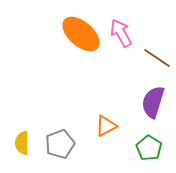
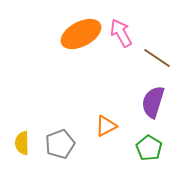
orange ellipse: rotated 69 degrees counterclockwise
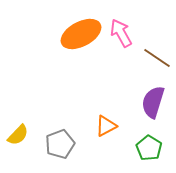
yellow semicircle: moved 4 px left, 8 px up; rotated 135 degrees counterclockwise
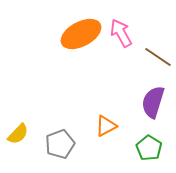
brown line: moved 1 px right, 1 px up
yellow semicircle: moved 1 px up
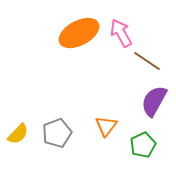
orange ellipse: moved 2 px left, 1 px up
brown line: moved 11 px left, 4 px down
purple semicircle: moved 1 px right, 1 px up; rotated 12 degrees clockwise
orange triangle: rotated 25 degrees counterclockwise
gray pentagon: moved 3 px left, 11 px up
green pentagon: moved 6 px left, 3 px up; rotated 15 degrees clockwise
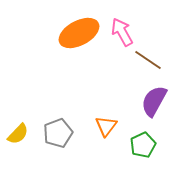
pink arrow: moved 1 px right, 1 px up
brown line: moved 1 px right, 1 px up
gray pentagon: moved 1 px right
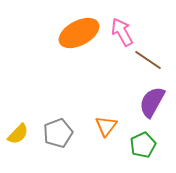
purple semicircle: moved 2 px left, 1 px down
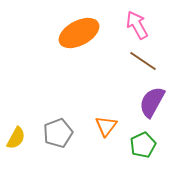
pink arrow: moved 15 px right, 7 px up
brown line: moved 5 px left, 1 px down
yellow semicircle: moved 2 px left, 4 px down; rotated 15 degrees counterclockwise
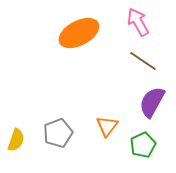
pink arrow: moved 1 px right, 3 px up
orange triangle: moved 1 px right
yellow semicircle: moved 2 px down; rotated 10 degrees counterclockwise
